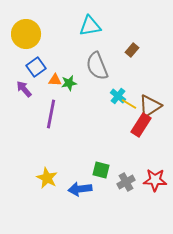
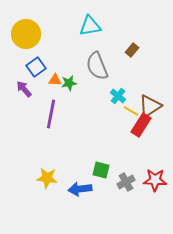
yellow line: moved 2 px right, 7 px down
yellow star: rotated 20 degrees counterclockwise
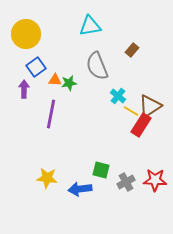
purple arrow: rotated 42 degrees clockwise
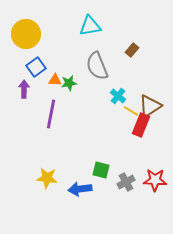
red rectangle: rotated 10 degrees counterclockwise
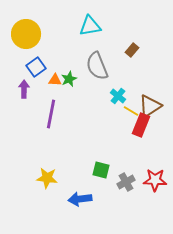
green star: moved 4 px up; rotated 14 degrees counterclockwise
blue arrow: moved 10 px down
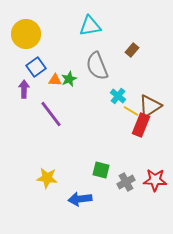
purple line: rotated 48 degrees counterclockwise
